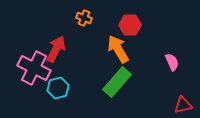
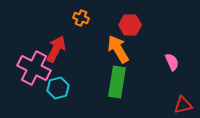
orange cross: moved 3 px left
green rectangle: rotated 32 degrees counterclockwise
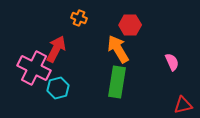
orange cross: moved 2 px left
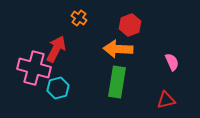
orange cross: rotated 14 degrees clockwise
red hexagon: rotated 20 degrees counterclockwise
orange arrow: rotated 56 degrees counterclockwise
pink cross: rotated 12 degrees counterclockwise
red triangle: moved 17 px left, 5 px up
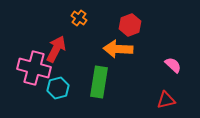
pink semicircle: moved 1 px right, 3 px down; rotated 24 degrees counterclockwise
green rectangle: moved 18 px left
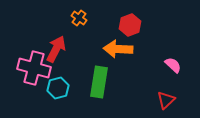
red triangle: rotated 30 degrees counterclockwise
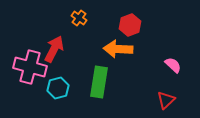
red arrow: moved 2 px left
pink cross: moved 4 px left, 1 px up
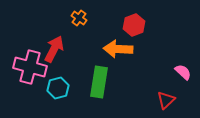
red hexagon: moved 4 px right
pink semicircle: moved 10 px right, 7 px down
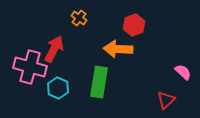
cyan hexagon: rotated 20 degrees counterclockwise
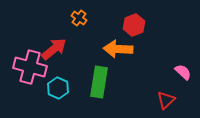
red arrow: rotated 24 degrees clockwise
